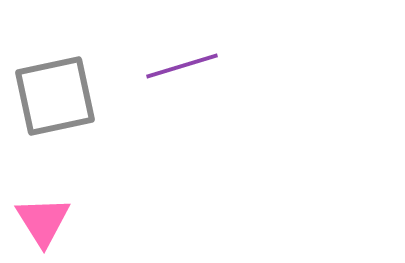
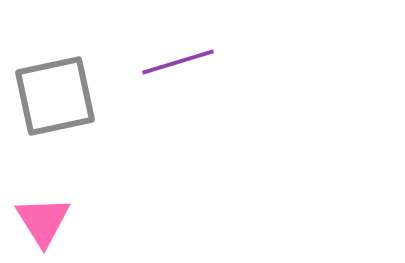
purple line: moved 4 px left, 4 px up
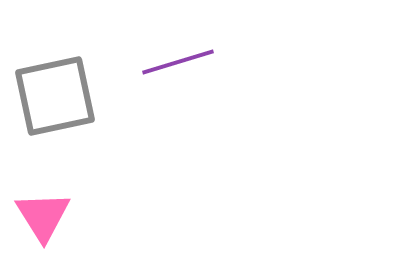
pink triangle: moved 5 px up
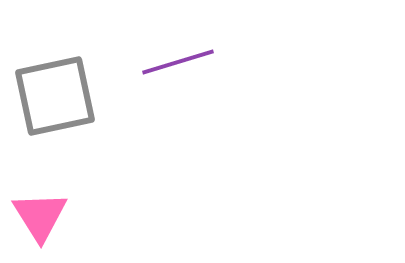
pink triangle: moved 3 px left
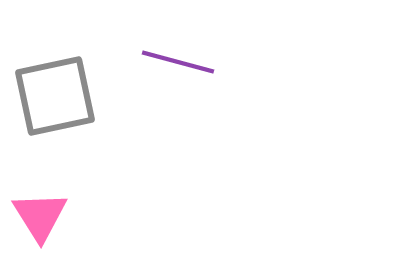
purple line: rotated 32 degrees clockwise
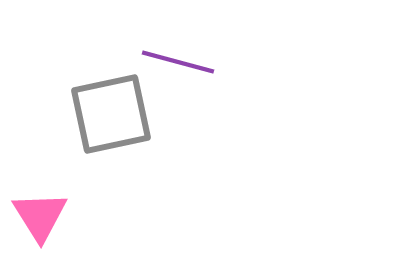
gray square: moved 56 px right, 18 px down
